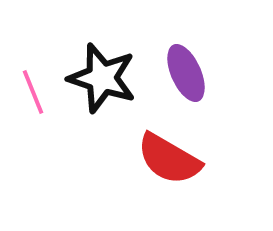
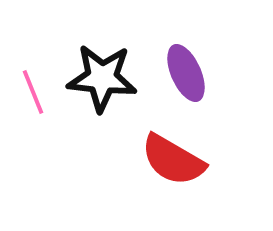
black star: rotated 12 degrees counterclockwise
red semicircle: moved 4 px right, 1 px down
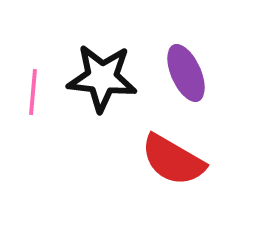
pink line: rotated 27 degrees clockwise
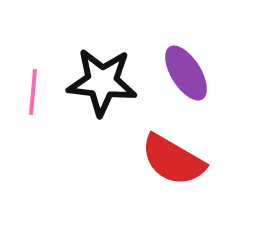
purple ellipse: rotated 8 degrees counterclockwise
black star: moved 4 px down
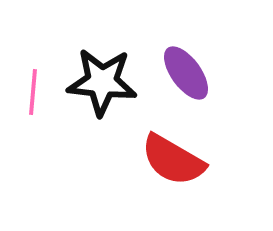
purple ellipse: rotated 4 degrees counterclockwise
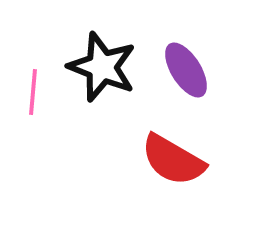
purple ellipse: moved 3 px up; rotated 4 degrees clockwise
black star: moved 15 px up; rotated 16 degrees clockwise
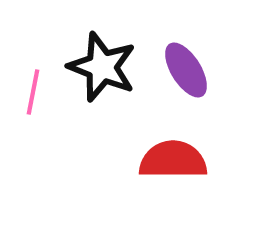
pink line: rotated 6 degrees clockwise
red semicircle: rotated 150 degrees clockwise
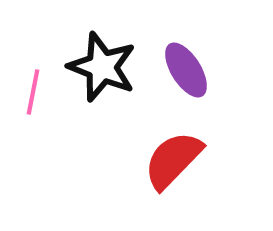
red semicircle: rotated 46 degrees counterclockwise
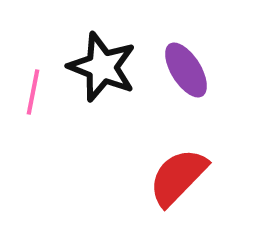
red semicircle: moved 5 px right, 17 px down
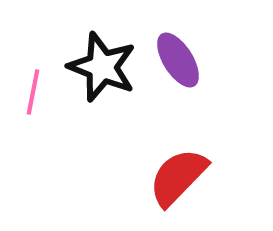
purple ellipse: moved 8 px left, 10 px up
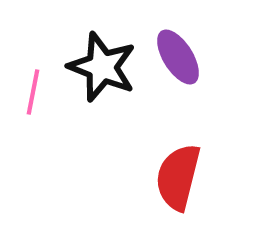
purple ellipse: moved 3 px up
red semicircle: rotated 30 degrees counterclockwise
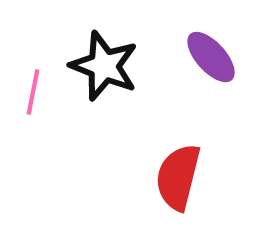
purple ellipse: moved 33 px right; rotated 10 degrees counterclockwise
black star: moved 2 px right, 1 px up
